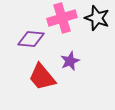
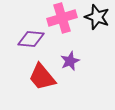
black star: moved 1 px up
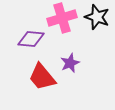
purple star: moved 2 px down
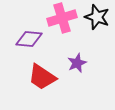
purple diamond: moved 2 px left
purple star: moved 7 px right
red trapezoid: rotated 16 degrees counterclockwise
